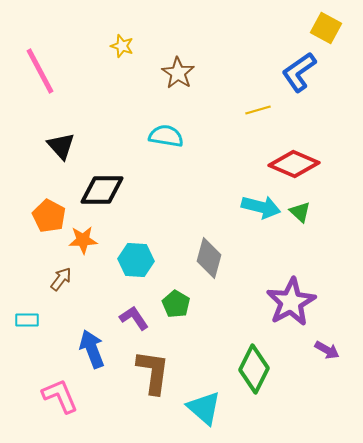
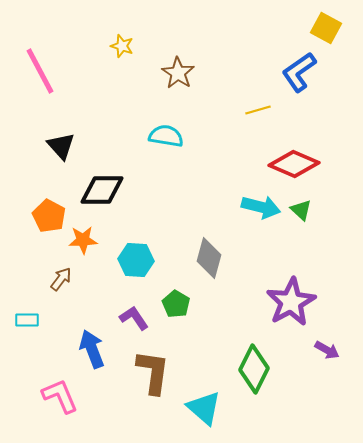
green triangle: moved 1 px right, 2 px up
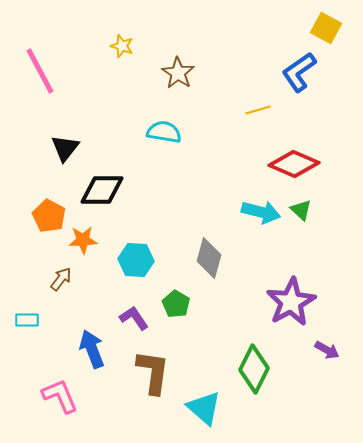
cyan semicircle: moved 2 px left, 4 px up
black triangle: moved 4 px right, 2 px down; rotated 20 degrees clockwise
cyan arrow: moved 5 px down
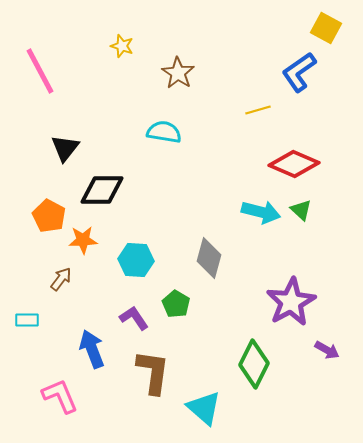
green diamond: moved 5 px up
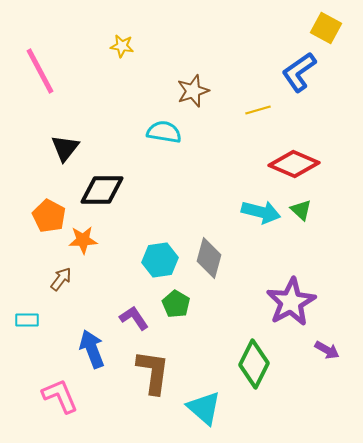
yellow star: rotated 10 degrees counterclockwise
brown star: moved 15 px right, 18 px down; rotated 20 degrees clockwise
cyan hexagon: moved 24 px right; rotated 12 degrees counterclockwise
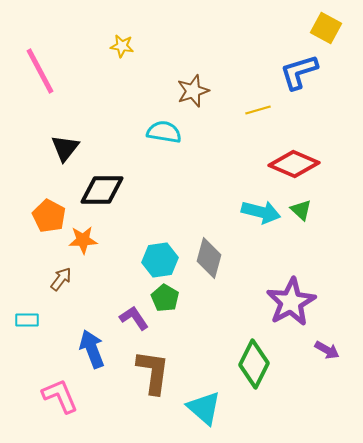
blue L-shape: rotated 18 degrees clockwise
green pentagon: moved 11 px left, 6 px up
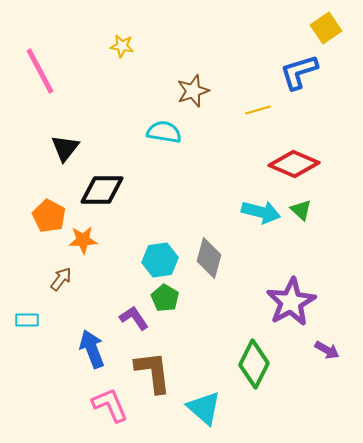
yellow square: rotated 28 degrees clockwise
brown L-shape: rotated 15 degrees counterclockwise
pink L-shape: moved 50 px right, 9 px down
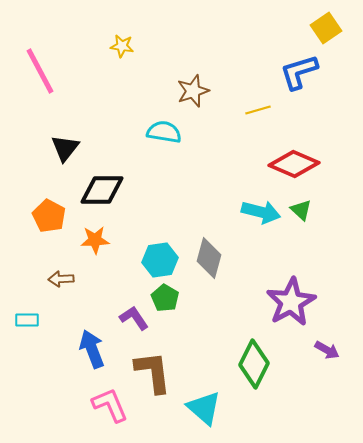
orange star: moved 12 px right
brown arrow: rotated 130 degrees counterclockwise
